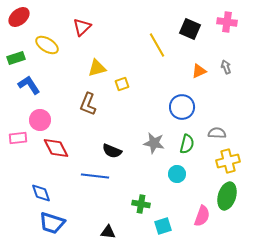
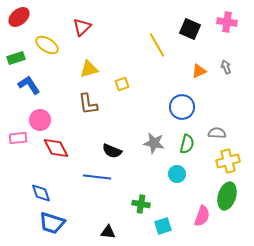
yellow triangle: moved 8 px left, 1 px down
brown L-shape: rotated 30 degrees counterclockwise
blue line: moved 2 px right, 1 px down
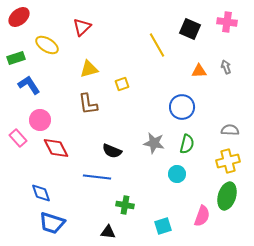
orange triangle: rotated 21 degrees clockwise
gray semicircle: moved 13 px right, 3 px up
pink rectangle: rotated 54 degrees clockwise
green cross: moved 16 px left, 1 px down
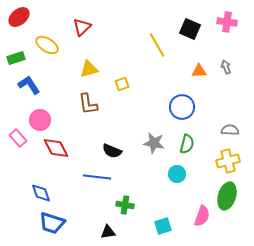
black triangle: rotated 14 degrees counterclockwise
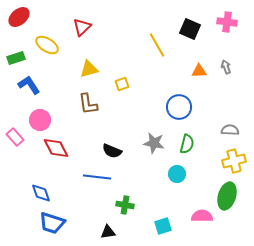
blue circle: moved 3 px left
pink rectangle: moved 3 px left, 1 px up
yellow cross: moved 6 px right
pink semicircle: rotated 110 degrees counterclockwise
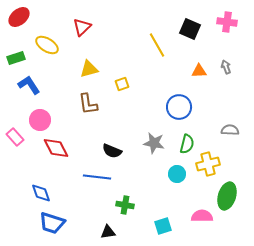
yellow cross: moved 26 px left, 3 px down
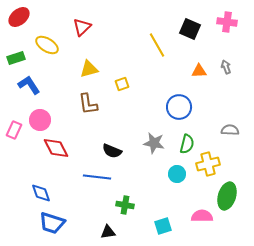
pink rectangle: moved 1 px left, 7 px up; rotated 66 degrees clockwise
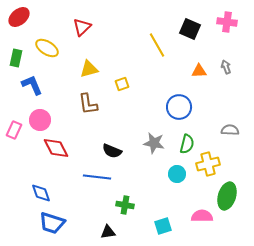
yellow ellipse: moved 3 px down
green rectangle: rotated 60 degrees counterclockwise
blue L-shape: moved 3 px right; rotated 10 degrees clockwise
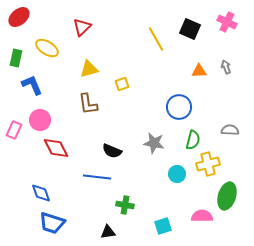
pink cross: rotated 18 degrees clockwise
yellow line: moved 1 px left, 6 px up
green semicircle: moved 6 px right, 4 px up
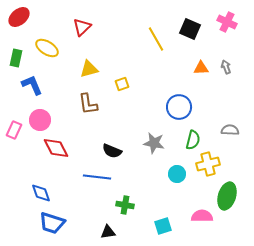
orange triangle: moved 2 px right, 3 px up
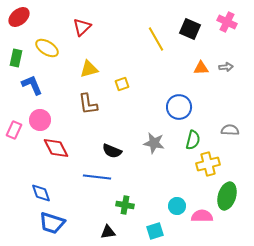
gray arrow: rotated 104 degrees clockwise
cyan circle: moved 32 px down
cyan square: moved 8 px left, 5 px down
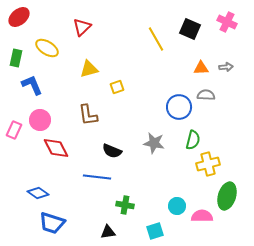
yellow square: moved 5 px left, 3 px down
brown L-shape: moved 11 px down
gray semicircle: moved 24 px left, 35 px up
blue diamond: moved 3 px left; rotated 35 degrees counterclockwise
